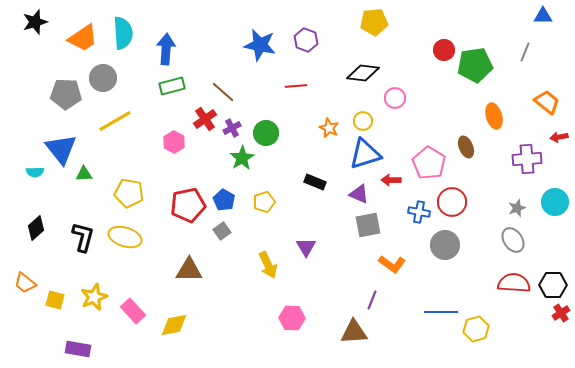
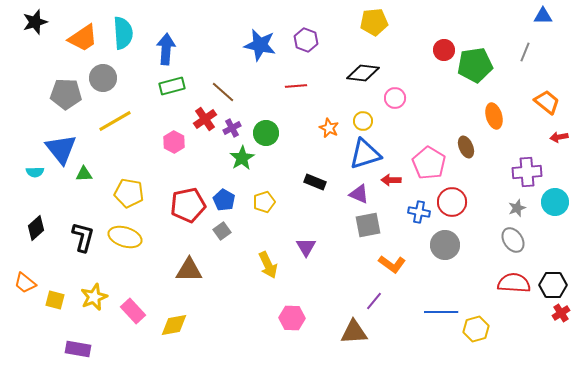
purple cross at (527, 159): moved 13 px down
purple line at (372, 300): moved 2 px right, 1 px down; rotated 18 degrees clockwise
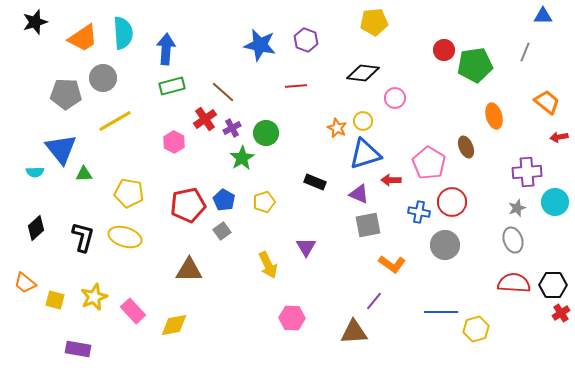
orange star at (329, 128): moved 8 px right
gray ellipse at (513, 240): rotated 15 degrees clockwise
